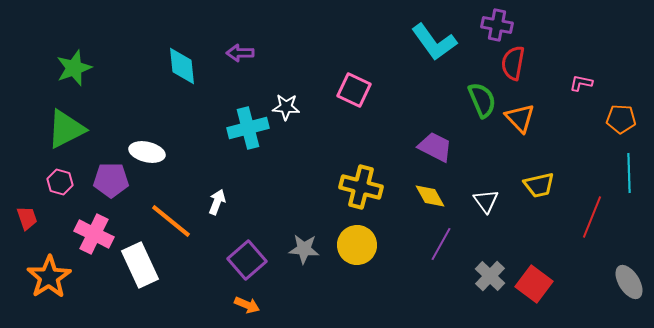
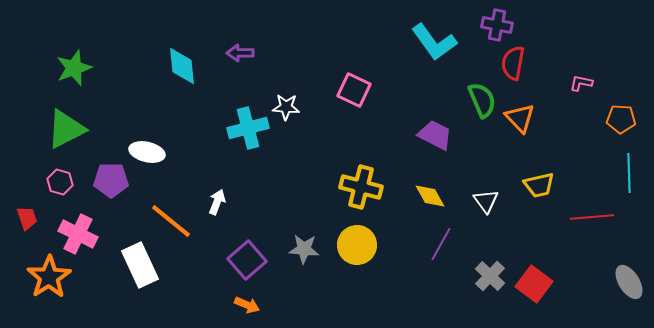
purple trapezoid: moved 12 px up
red line: rotated 63 degrees clockwise
pink cross: moved 16 px left
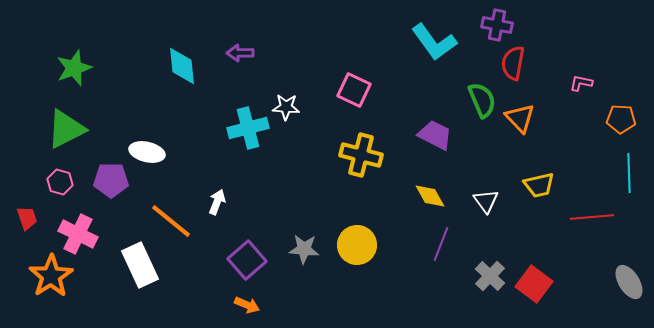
yellow cross: moved 32 px up
purple line: rotated 8 degrees counterclockwise
orange star: moved 2 px right, 1 px up
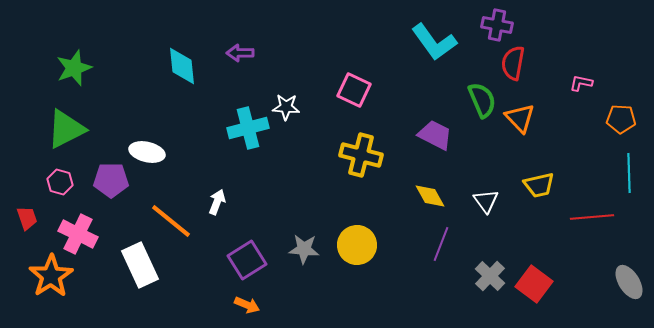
purple square: rotated 9 degrees clockwise
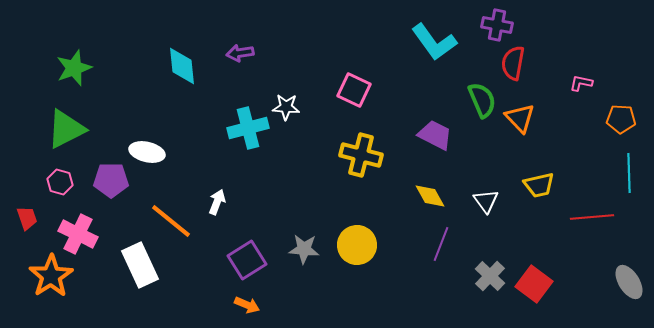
purple arrow: rotated 8 degrees counterclockwise
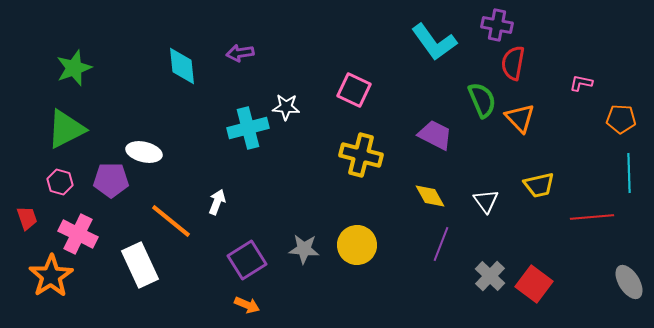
white ellipse: moved 3 px left
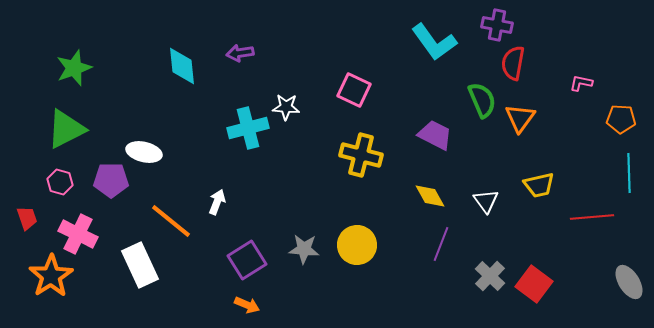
orange triangle: rotated 20 degrees clockwise
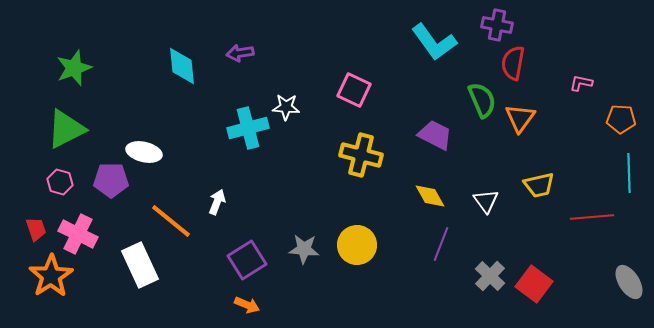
red trapezoid: moved 9 px right, 11 px down
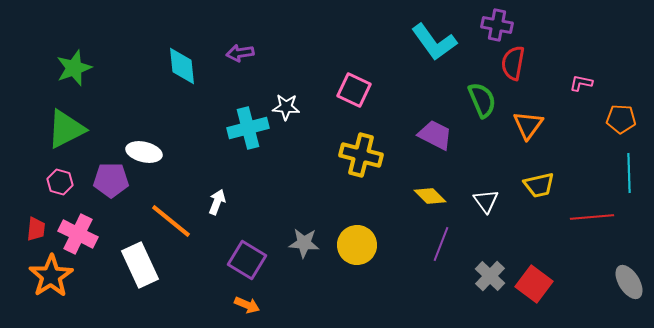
orange triangle: moved 8 px right, 7 px down
yellow diamond: rotated 16 degrees counterclockwise
red trapezoid: rotated 25 degrees clockwise
gray star: moved 6 px up
purple square: rotated 27 degrees counterclockwise
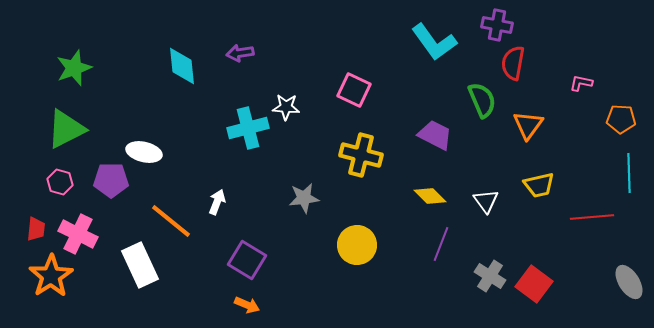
gray star: moved 45 px up; rotated 12 degrees counterclockwise
gray cross: rotated 12 degrees counterclockwise
